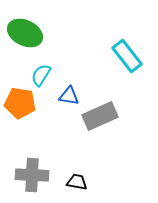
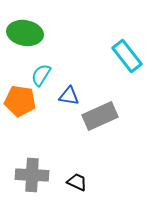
green ellipse: rotated 16 degrees counterclockwise
orange pentagon: moved 2 px up
black trapezoid: rotated 15 degrees clockwise
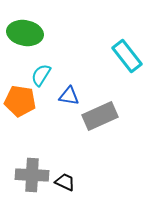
black trapezoid: moved 12 px left
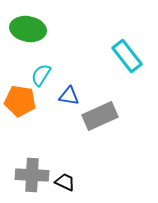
green ellipse: moved 3 px right, 4 px up
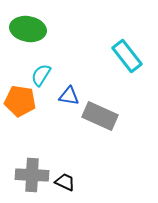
gray rectangle: rotated 48 degrees clockwise
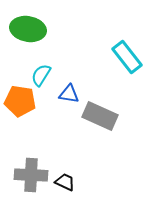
cyan rectangle: moved 1 px down
blue triangle: moved 2 px up
gray cross: moved 1 px left
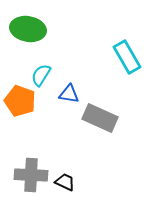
cyan rectangle: rotated 8 degrees clockwise
orange pentagon: rotated 12 degrees clockwise
gray rectangle: moved 2 px down
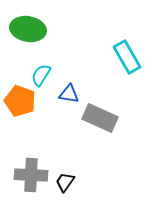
black trapezoid: rotated 80 degrees counterclockwise
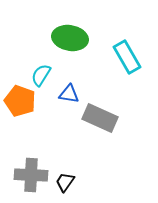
green ellipse: moved 42 px right, 9 px down
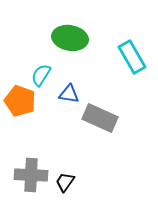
cyan rectangle: moved 5 px right
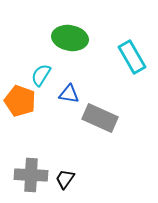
black trapezoid: moved 3 px up
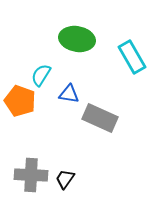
green ellipse: moved 7 px right, 1 px down
